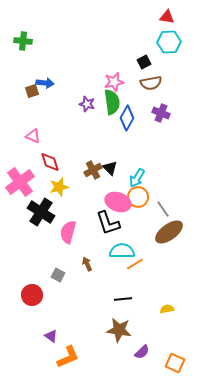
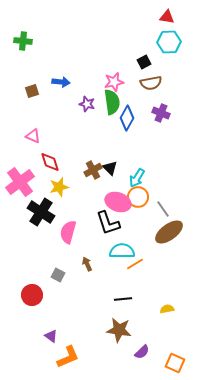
blue arrow: moved 16 px right, 1 px up
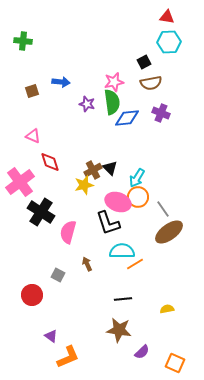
blue diamond: rotated 55 degrees clockwise
yellow star: moved 25 px right, 2 px up
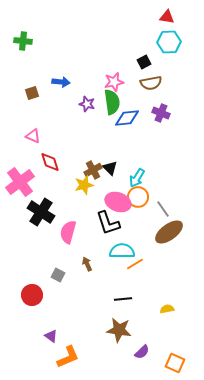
brown square: moved 2 px down
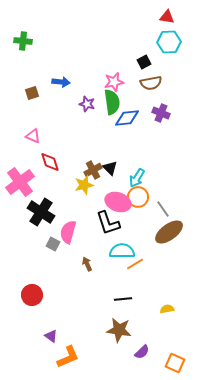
gray square: moved 5 px left, 31 px up
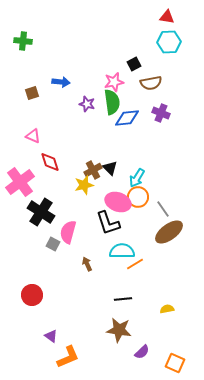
black square: moved 10 px left, 2 px down
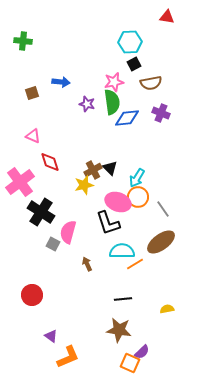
cyan hexagon: moved 39 px left
brown ellipse: moved 8 px left, 10 px down
orange square: moved 45 px left
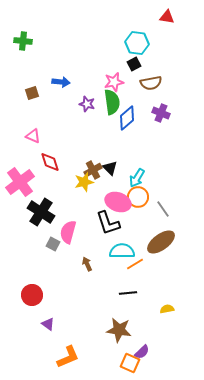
cyan hexagon: moved 7 px right, 1 px down; rotated 10 degrees clockwise
blue diamond: rotated 35 degrees counterclockwise
yellow star: moved 3 px up
black line: moved 5 px right, 6 px up
purple triangle: moved 3 px left, 12 px up
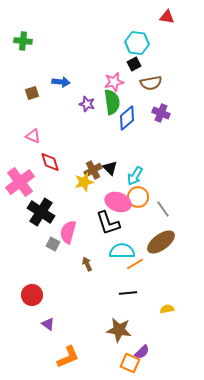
cyan arrow: moved 2 px left, 2 px up
